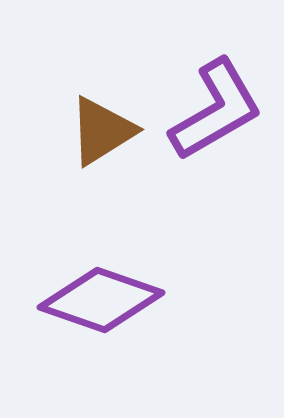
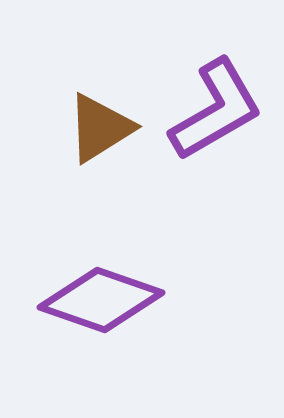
brown triangle: moved 2 px left, 3 px up
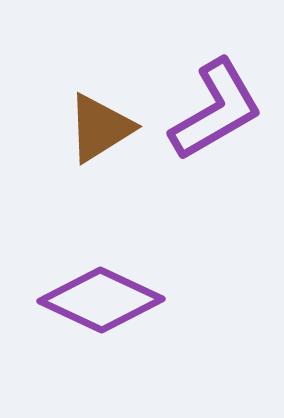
purple diamond: rotated 6 degrees clockwise
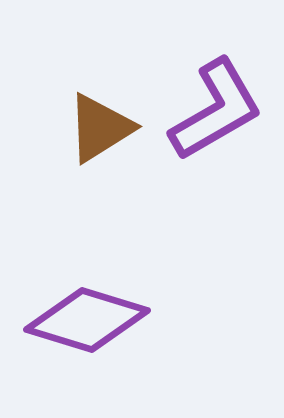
purple diamond: moved 14 px left, 20 px down; rotated 8 degrees counterclockwise
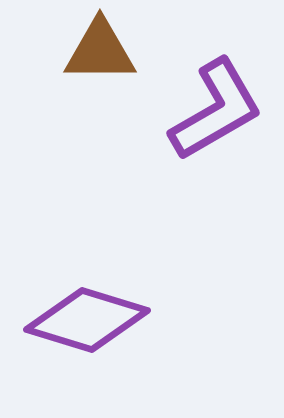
brown triangle: moved 77 px up; rotated 32 degrees clockwise
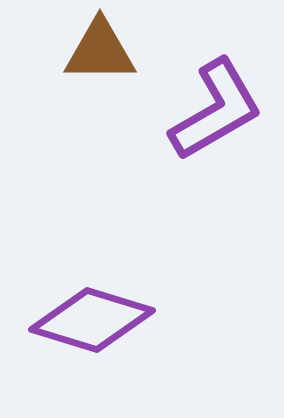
purple diamond: moved 5 px right
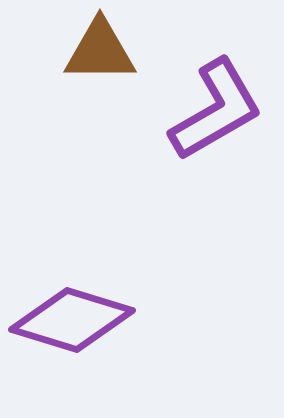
purple diamond: moved 20 px left
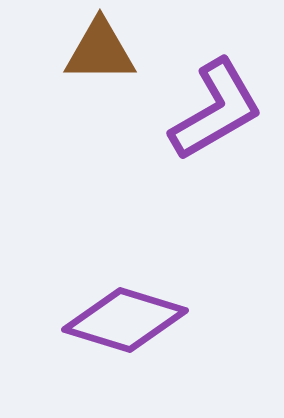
purple diamond: moved 53 px right
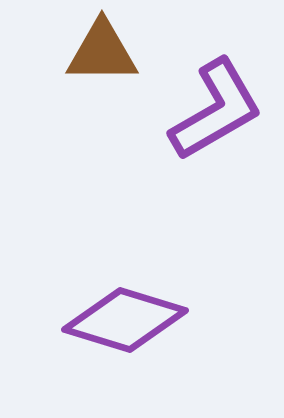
brown triangle: moved 2 px right, 1 px down
